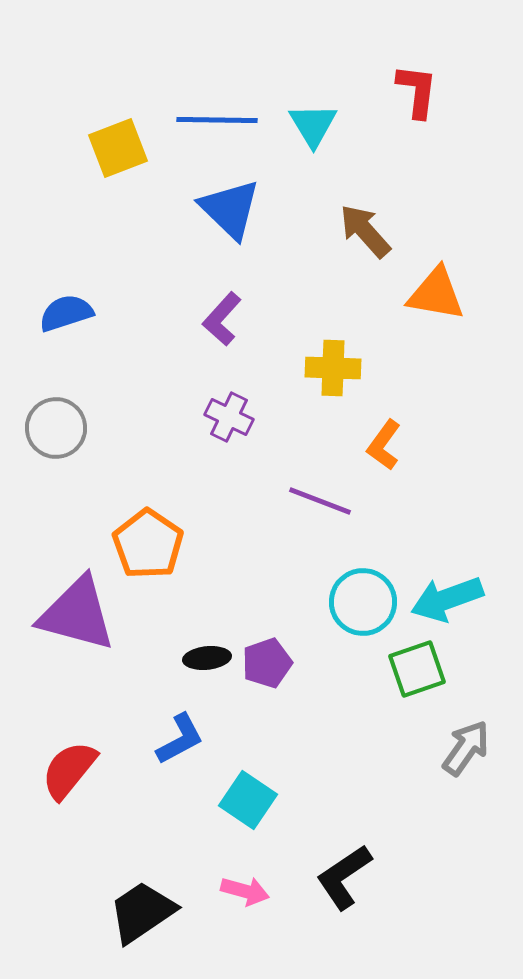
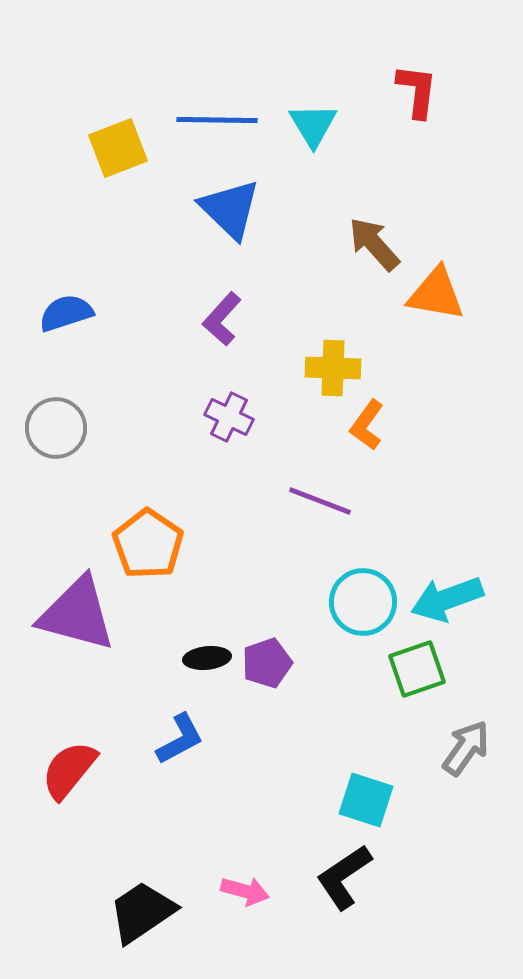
brown arrow: moved 9 px right, 13 px down
orange L-shape: moved 17 px left, 20 px up
cyan square: moved 118 px right; rotated 16 degrees counterclockwise
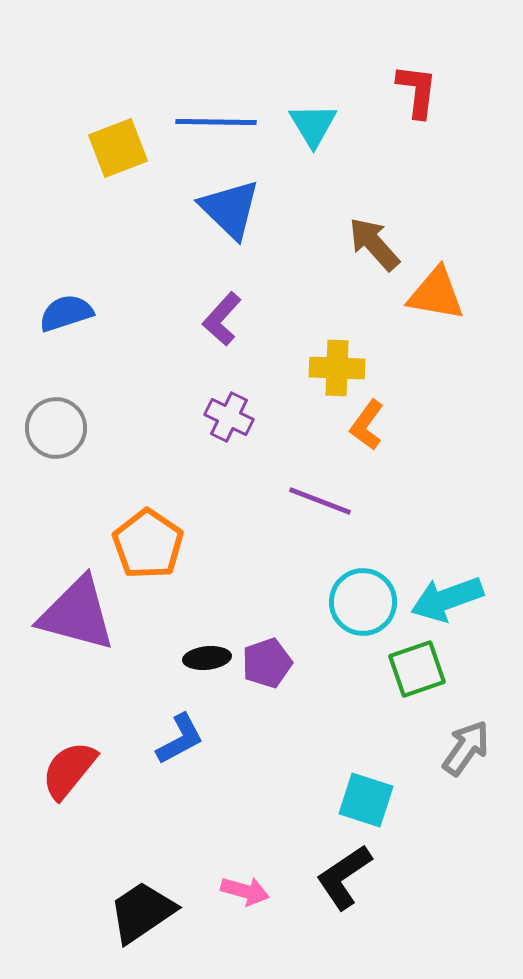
blue line: moved 1 px left, 2 px down
yellow cross: moved 4 px right
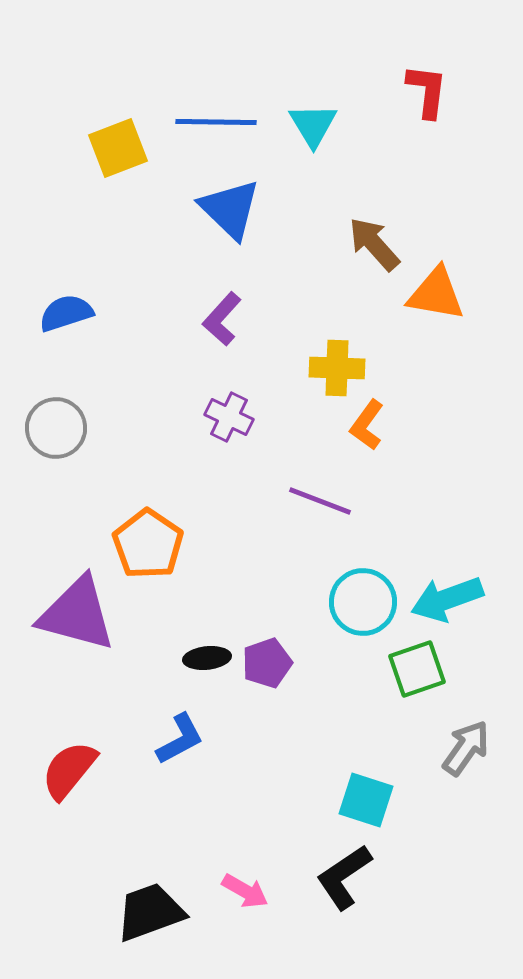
red L-shape: moved 10 px right
pink arrow: rotated 15 degrees clockwise
black trapezoid: moved 8 px right; rotated 14 degrees clockwise
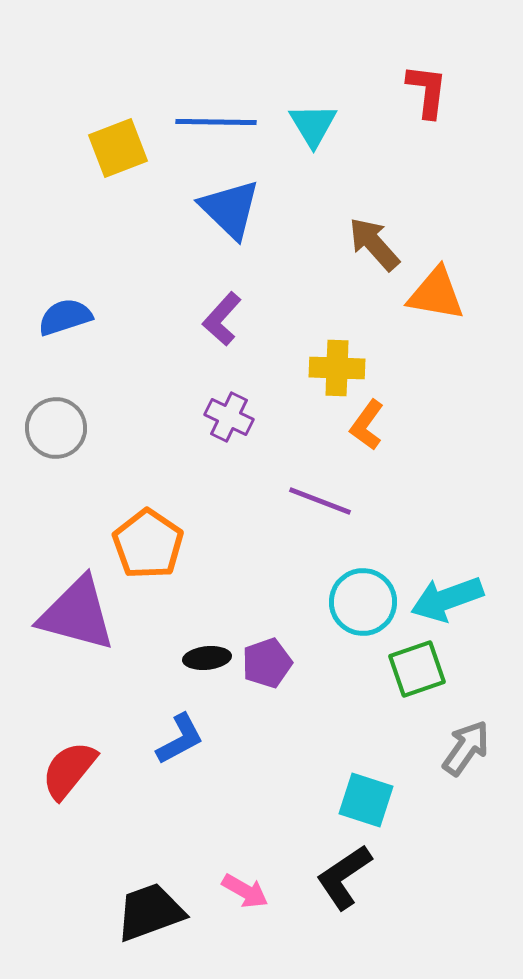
blue semicircle: moved 1 px left, 4 px down
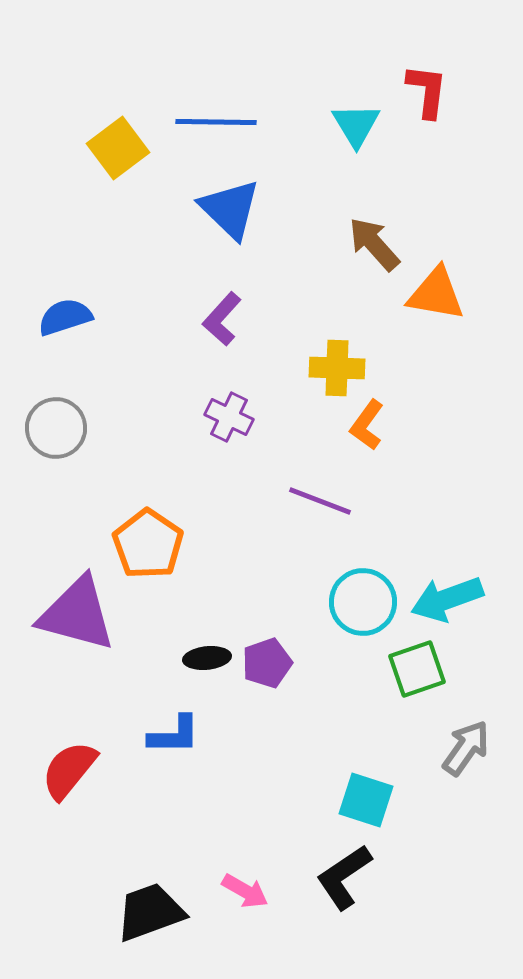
cyan triangle: moved 43 px right
yellow square: rotated 16 degrees counterclockwise
blue L-shape: moved 6 px left, 4 px up; rotated 28 degrees clockwise
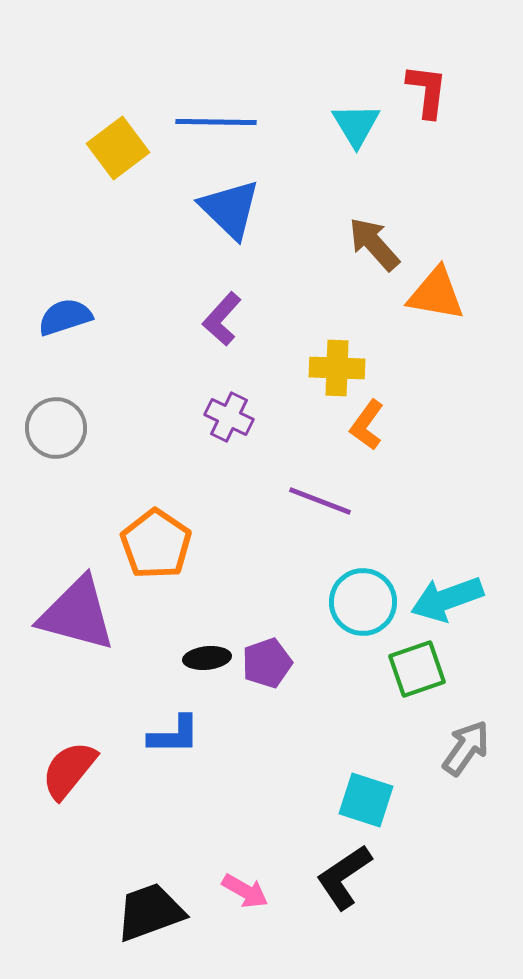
orange pentagon: moved 8 px right
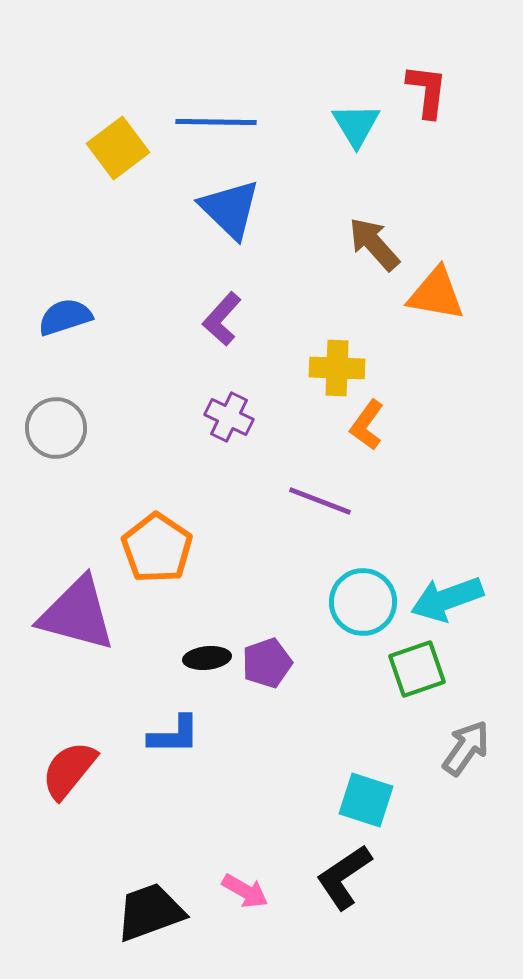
orange pentagon: moved 1 px right, 4 px down
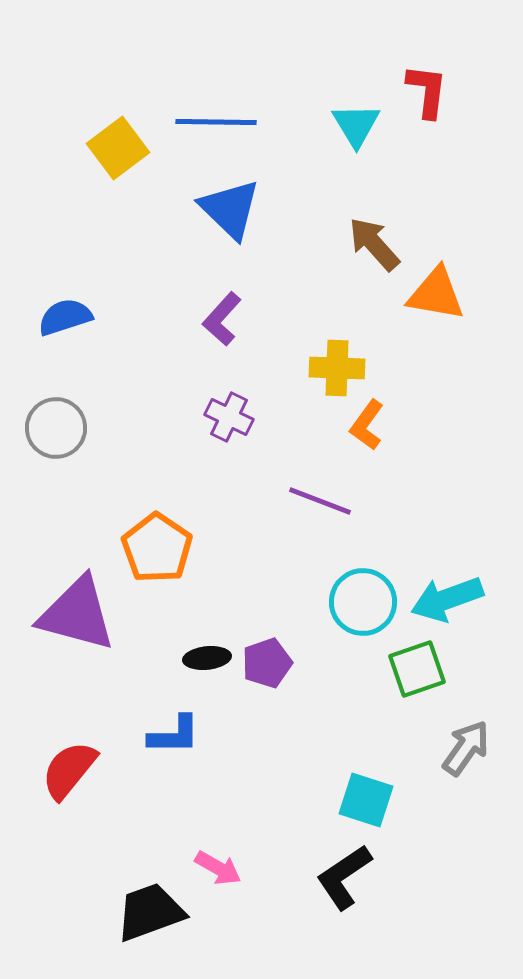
pink arrow: moved 27 px left, 23 px up
